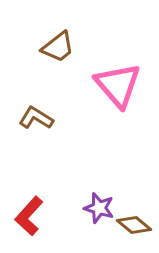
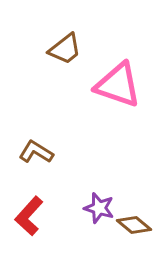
brown trapezoid: moved 7 px right, 2 px down
pink triangle: rotated 30 degrees counterclockwise
brown L-shape: moved 34 px down
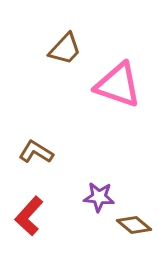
brown trapezoid: rotated 9 degrees counterclockwise
purple star: moved 11 px up; rotated 12 degrees counterclockwise
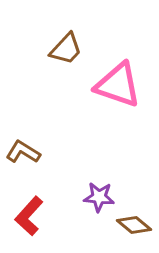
brown trapezoid: moved 1 px right
brown L-shape: moved 13 px left
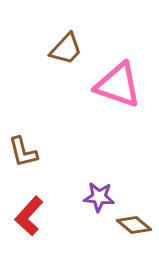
brown L-shape: rotated 136 degrees counterclockwise
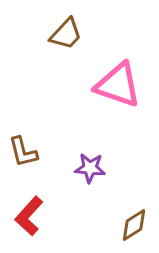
brown trapezoid: moved 15 px up
purple star: moved 9 px left, 29 px up
brown diamond: rotated 72 degrees counterclockwise
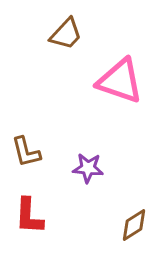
pink triangle: moved 2 px right, 4 px up
brown L-shape: moved 3 px right
purple star: moved 2 px left
red L-shape: rotated 39 degrees counterclockwise
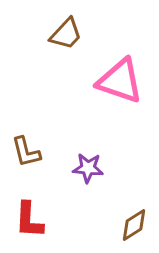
red L-shape: moved 4 px down
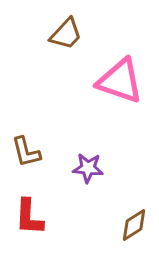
red L-shape: moved 3 px up
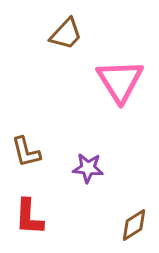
pink triangle: rotated 39 degrees clockwise
